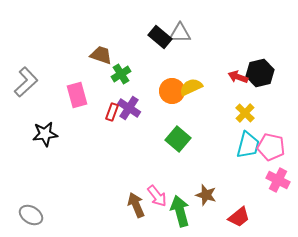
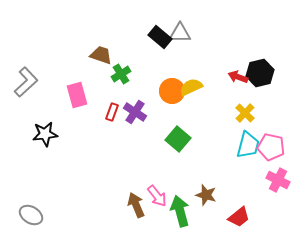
purple cross: moved 6 px right, 4 px down
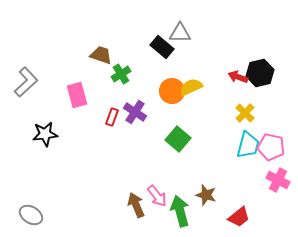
black rectangle: moved 2 px right, 10 px down
red rectangle: moved 5 px down
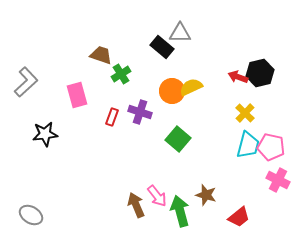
purple cross: moved 5 px right; rotated 15 degrees counterclockwise
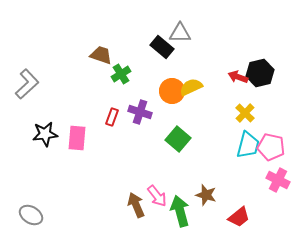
gray L-shape: moved 1 px right, 2 px down
pink rectangle: moved 43 px down; rotated 20 degrees clockwise
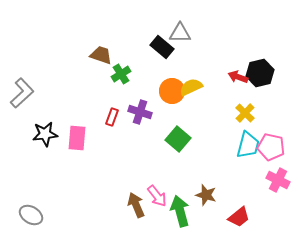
gray L-shape: moved 5 px left, 9 px down
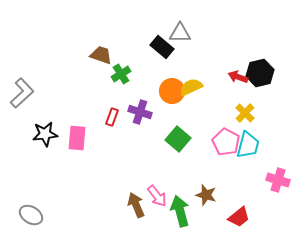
pink pentagon: moved 45 px left, 5 px up; rotated 16 degrees clockwise
pink cross: rotated 10 degrees counterclockwise
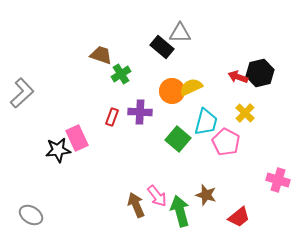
purple cross: rotated 15 degrees counterclockwise
black star: moved 13 px right, 16 px down
pink rectangle: rotated 30 degrees counterclockwise
cyan trapezoid: moved 42 px left, 23 px up
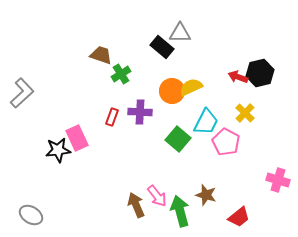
cyan trapezoid: rotated 12 degrees clockwise
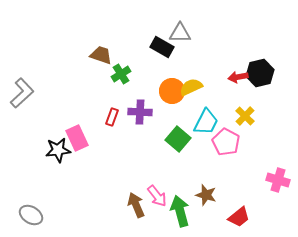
black rectangle: rotated 10 degrees counterclockwise
red arrow: rotated 30 degrees counterclockwise
yellow cross: moved 3 px down
